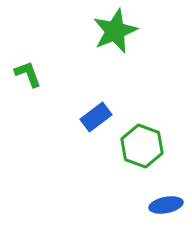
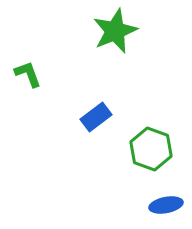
green hexagon: moved 9 px right, 3 px down
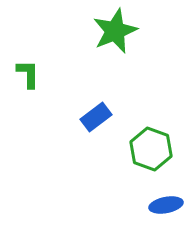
green L-shape: rotated 20 degrees clockwise
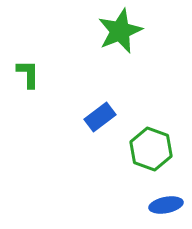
green star: moved 5 px right
blue rectangle: moved 4 px right
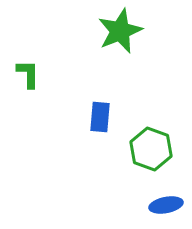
blue rectangle: rotated 48 degrees counterclockwise
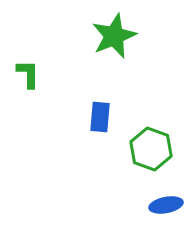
green star: moved 6 px left, 5 px down
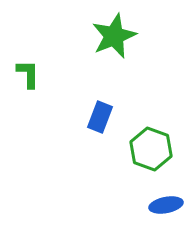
blue rectangle: rotated 16 degrees clockwise
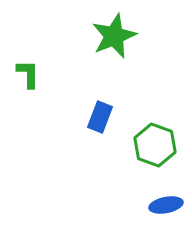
green hexagon: moved 4 px right, 4 px up
